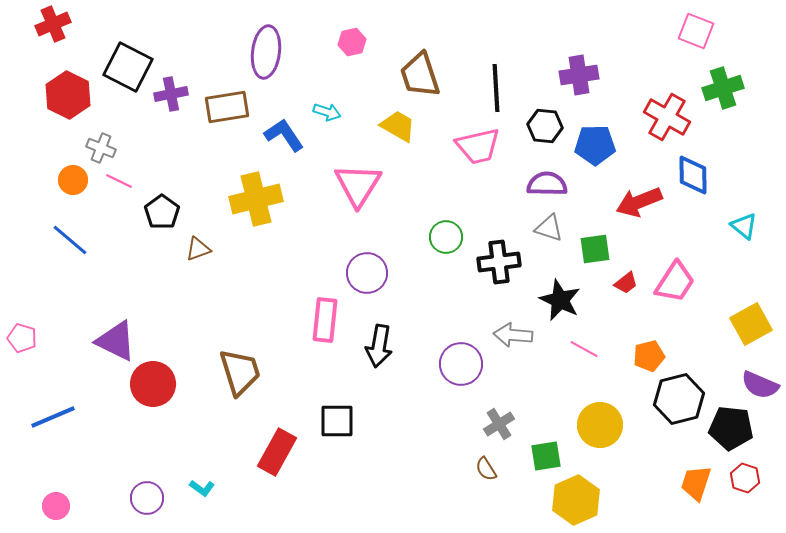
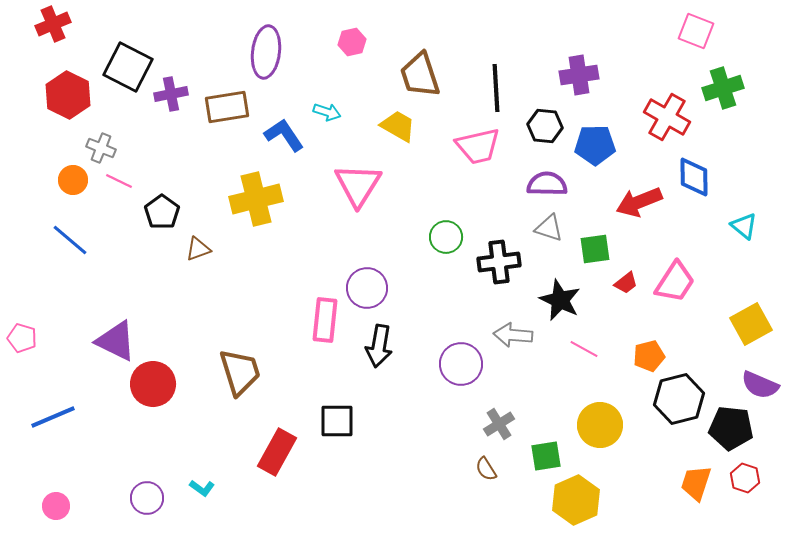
blue diamond at (693, 175): moved 1 px right, 2 px down
purple circle at (367, 273): moved 15 px down
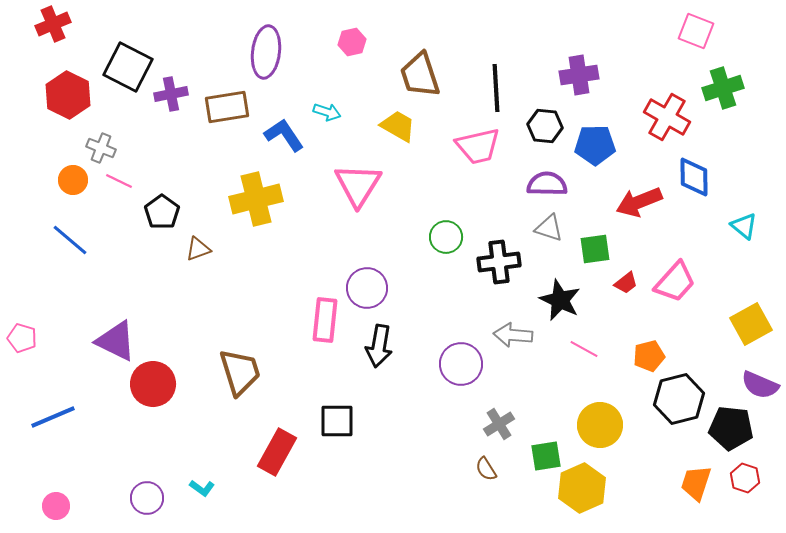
pink trapezoid at (675, 282): rotated 9 degrees clockwise
yellow hexagon at (576, 500): moved 6 px right, 12 px up
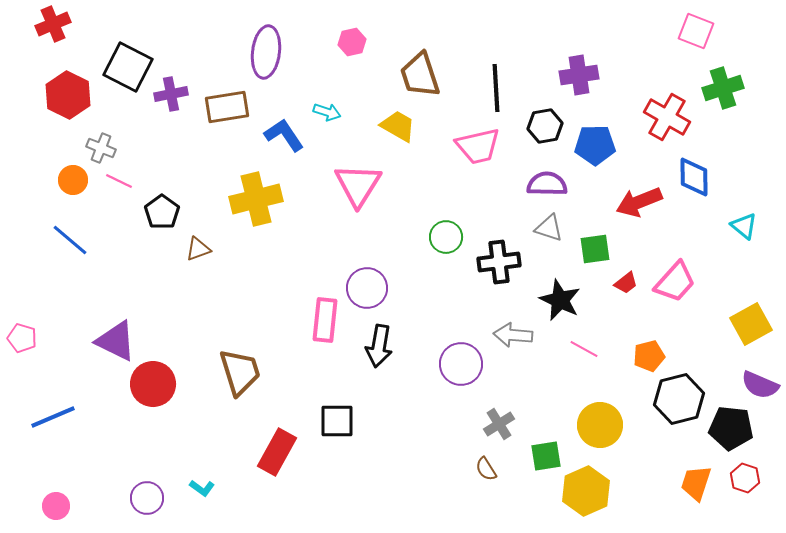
black hexagon at (545, 126): rotated 16 degrees counterclockwise
yellow hexagon at (582, 488): moved 4 px right, 3 px down
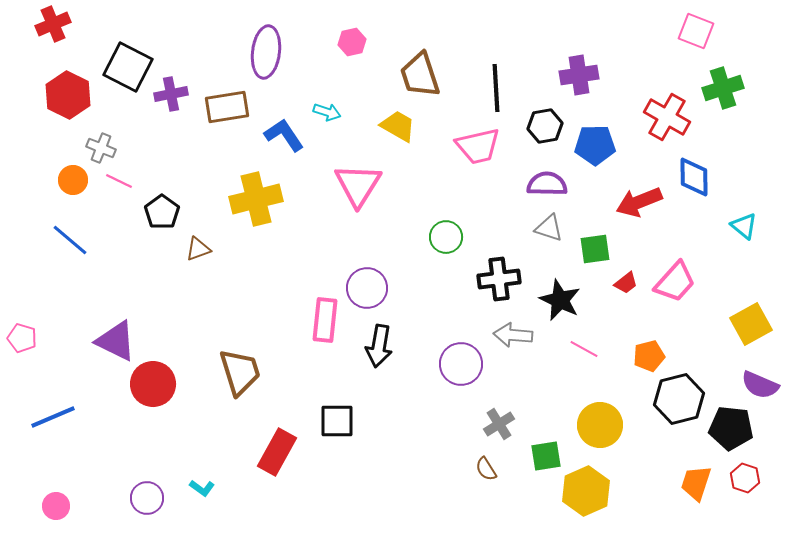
black cross at (499, 262): moved 17 px down
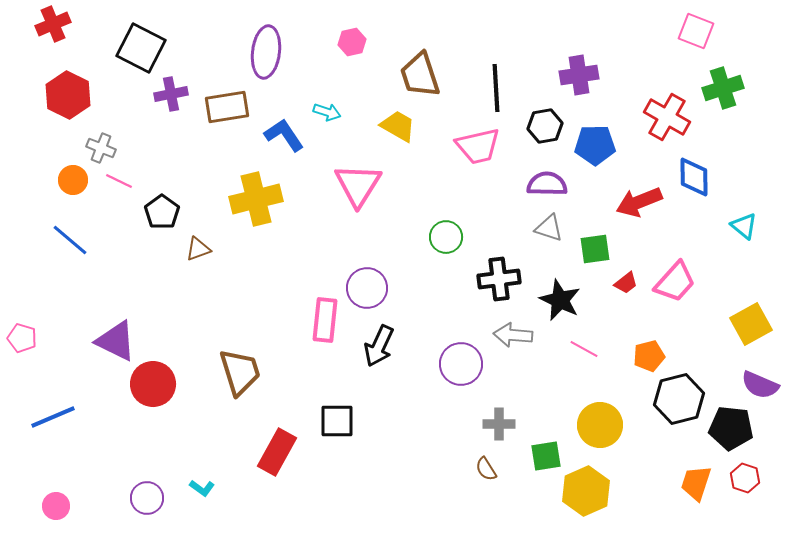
black square at (128, 67): moved 13 px right, 19 px up
black arrow at (379, 346): rotated 15 degrees clockwise
gray cross at (499, 424): rotated 32 degrees clockwise
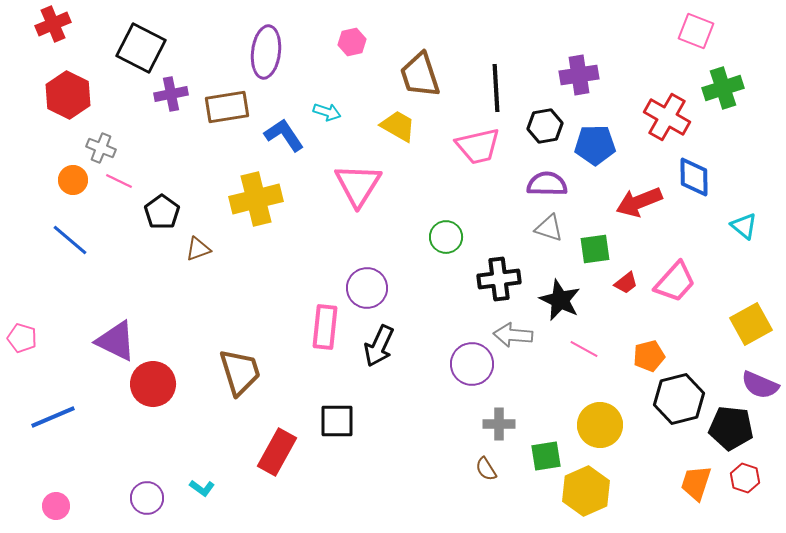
pink rectangle at (325, 320): moved 7 px down
purple circle at (461, 364): moved 11 px right
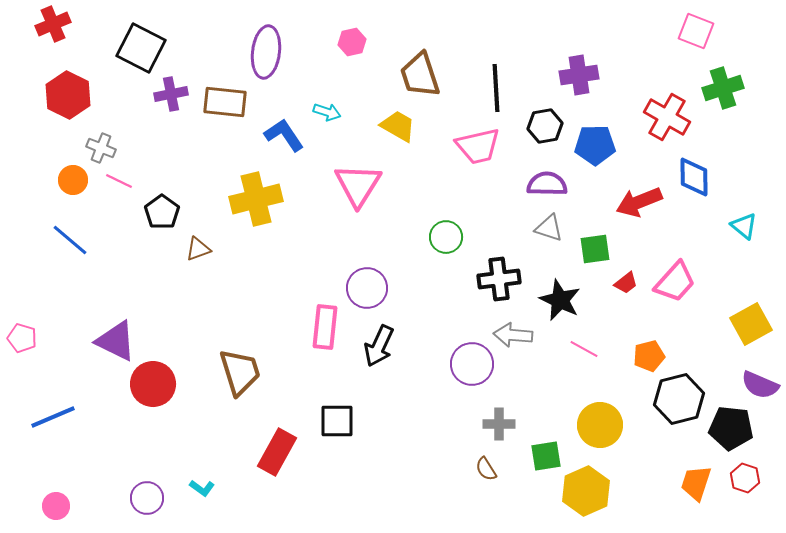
brown rectangle at (227, 107): moved 2 px left, 5 px up; rotated 15 degrees clockwise
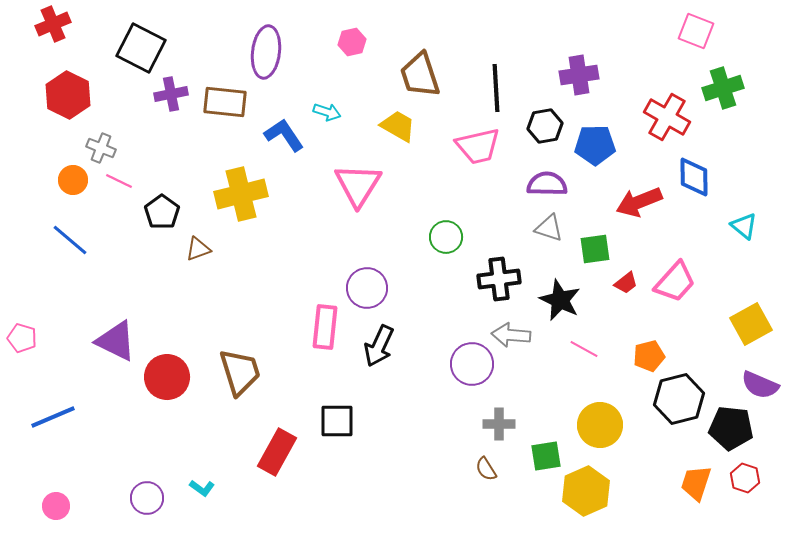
yellow cross at (256, 199): moved 15 px left, 5 px up
gray arrow at (513, 335): moved 2 px left
red circle at (153, 384): moved 14 px right, 7 px up
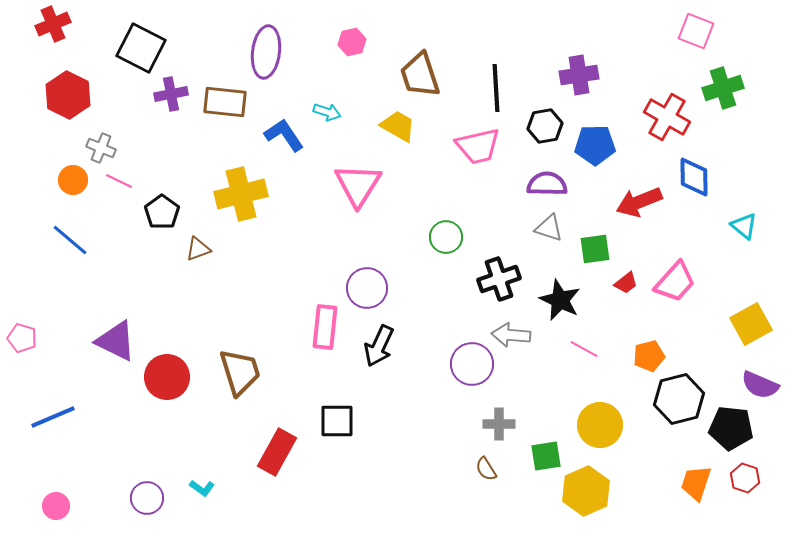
black cross at (499, 279): rotated 12 degrees counterclockwise
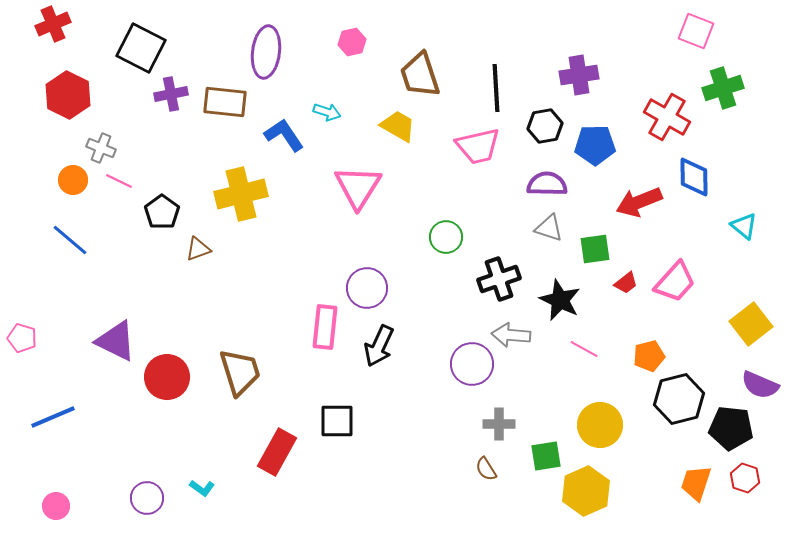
pink triangle at (358, 185): moved 2 px down
yellow square at (751, 324): rotated 9 degrees counterclockwise
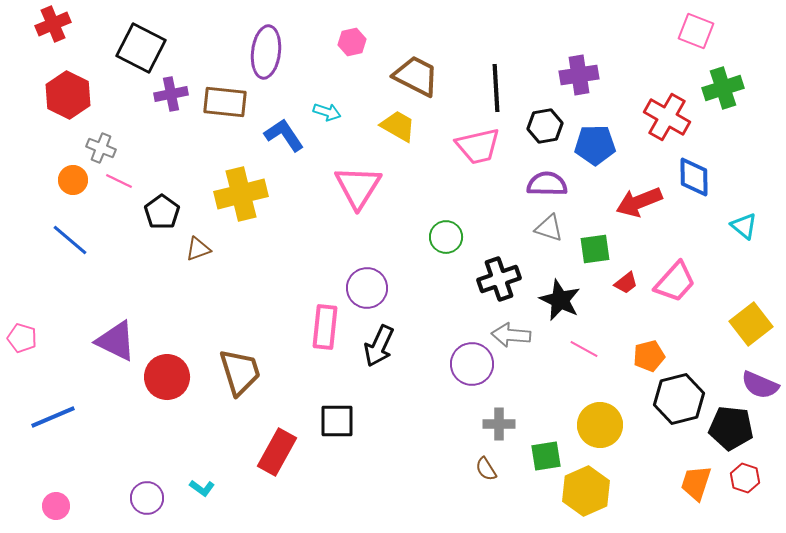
brown trapezoid at (420, 75): moved 4 px left, 1 px down; rotated 135 degrees clockwise
